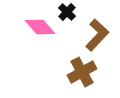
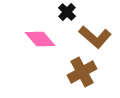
pink diamond: moved 12 px down
brown L-shape: moved 2 px left, 2 px down; rotated 88 degrees clockwise
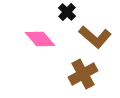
brown cross: moved 1 px right, 2 px down
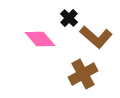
black cross: moved 2 px right, 6 px down
brown L-shape: moved 1 px right
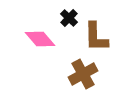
brown L-shape: rotated 48 degrees clockwise
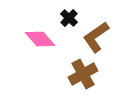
brown L-shape: rotated 56 degrees clockwise
